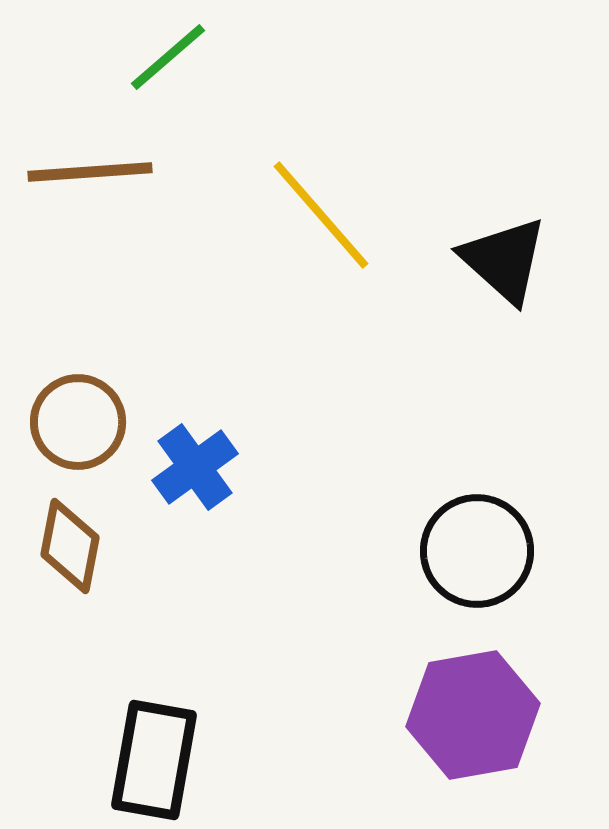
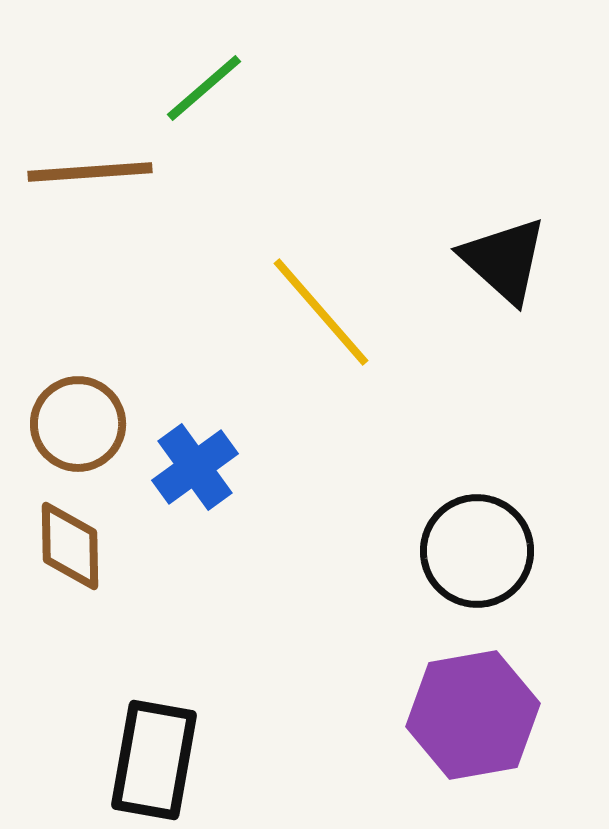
green line: moved 36 px right, 31 px down
yellow line: moved 97 px down
brown circle: moved 2 px down
brown diamond: rotated 12 degrees counterclockwise
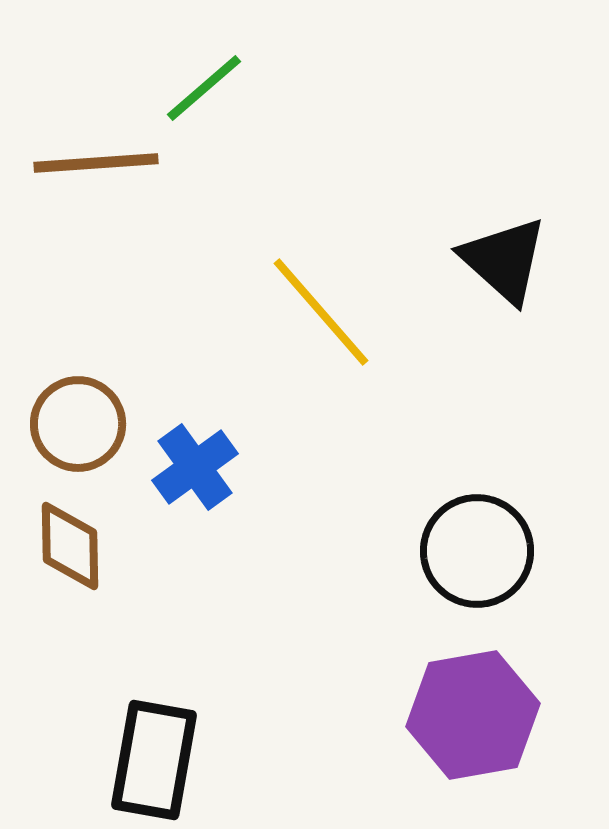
brown line: moved 6 px right, 9 px up
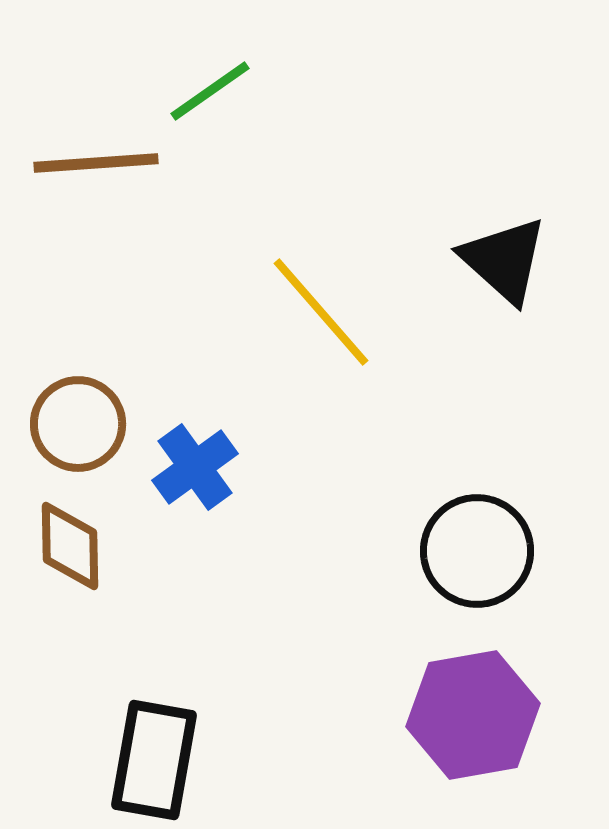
green line: moved 6 px right, 3 px down; rotated 6 degrees clockwise
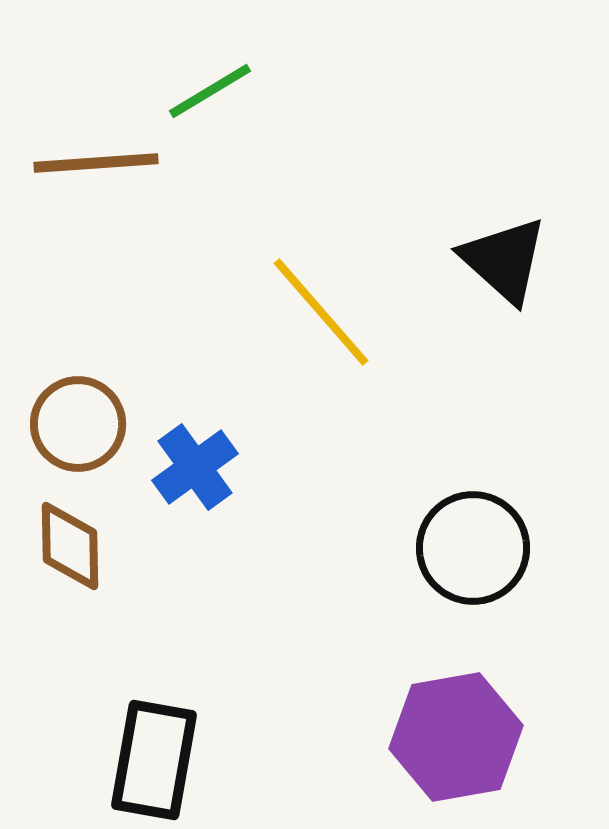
green line: rotated 4 degrees clockwise
black circle: moved 4 px left, 3 px up
purple hexagon: moved 17 px left, 22 px down
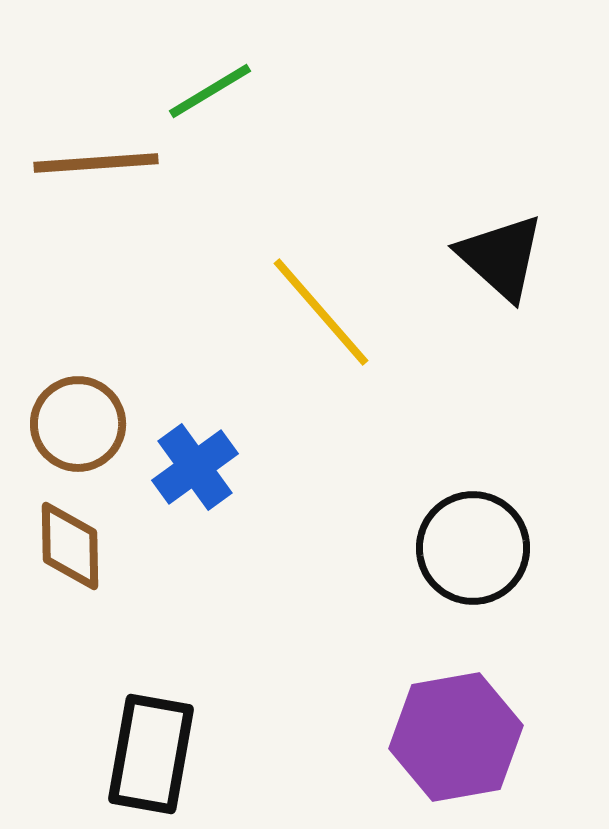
black triangle: moved 3 px left, 3 px up
black rectangle: moved 3 px left, 6 px up
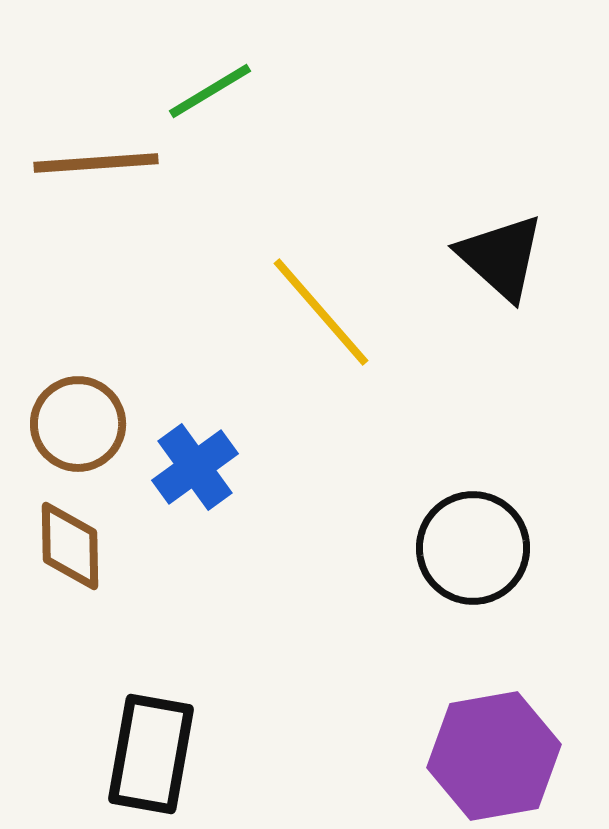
purple hexagon: moved 38 px right, 19 px down
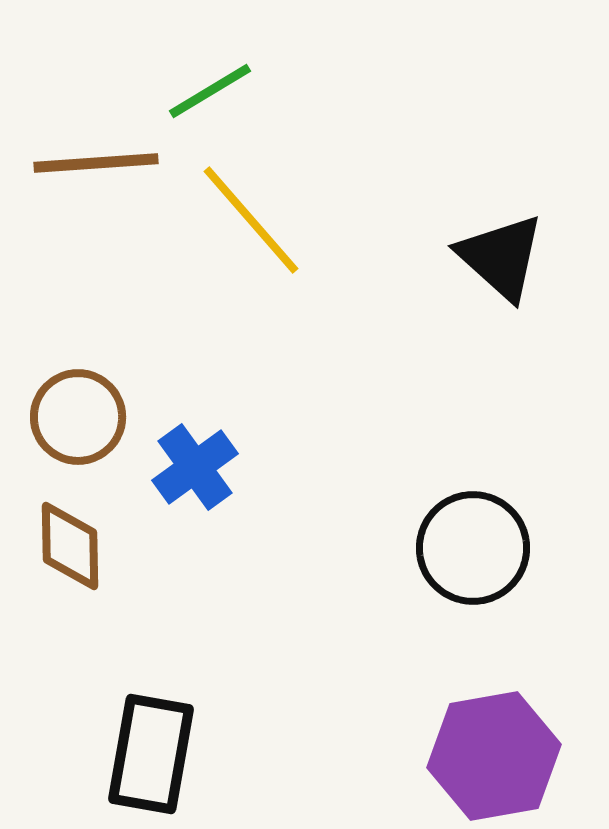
yellow line: moved 70 px left, 92 px up
brown circle: moved 7 px up
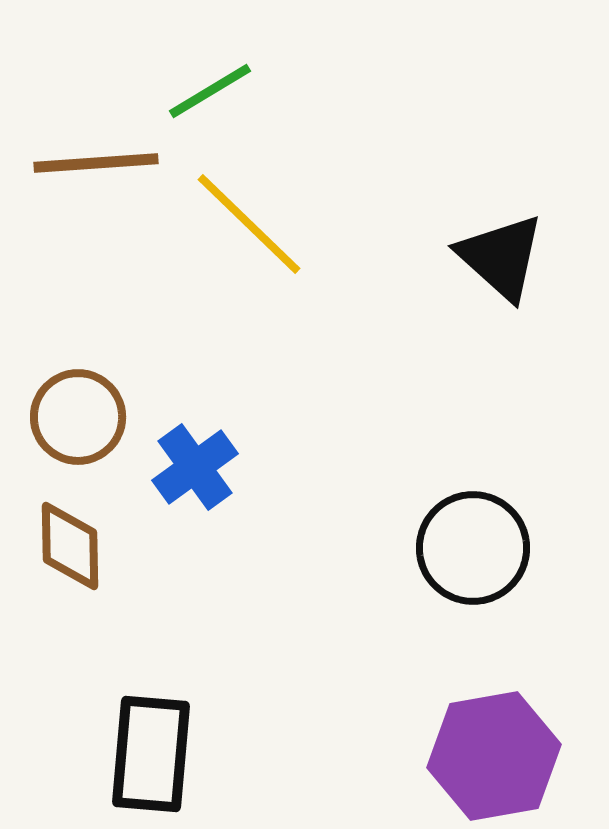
yellow line: moved 2 px left, 4 px down; rotated 5 degrees counterclockwise
black rectangle: rotated 5 degrees counterclockwise
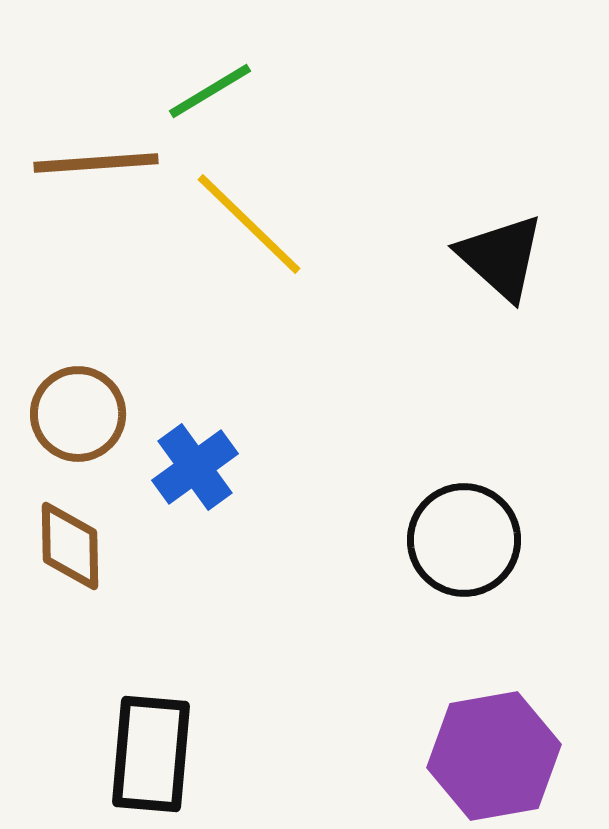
brown circle: moved 3 px up
black circle: moved 9 px left, 8 px up
